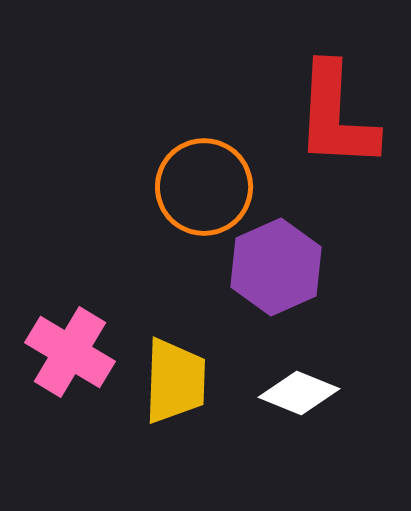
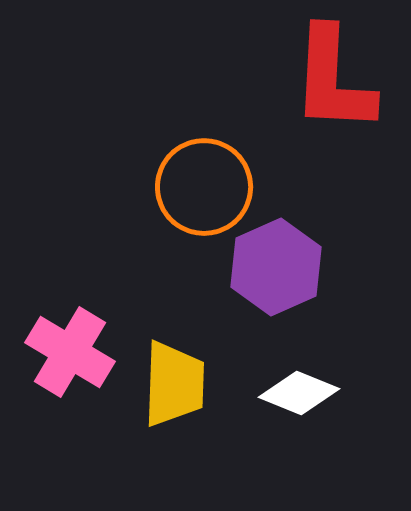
red L-shape: moved 3 px left, 36 px up
yellow trapezoid: moved 1 px left, 3 px down
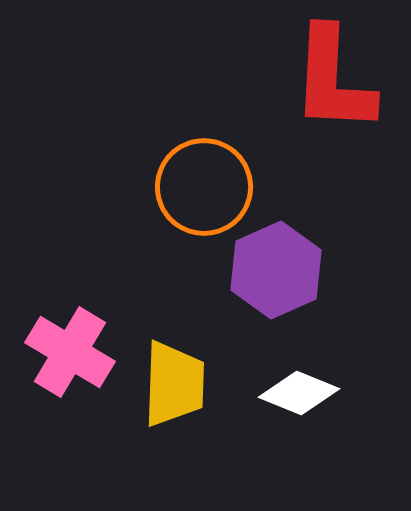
purple hexagon: moved 3 px down
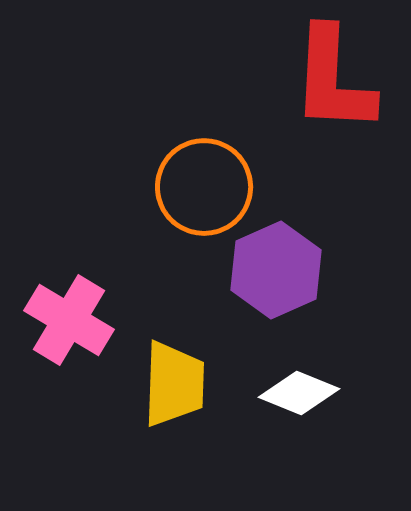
pink cross: moved 1 px left, 32 px up
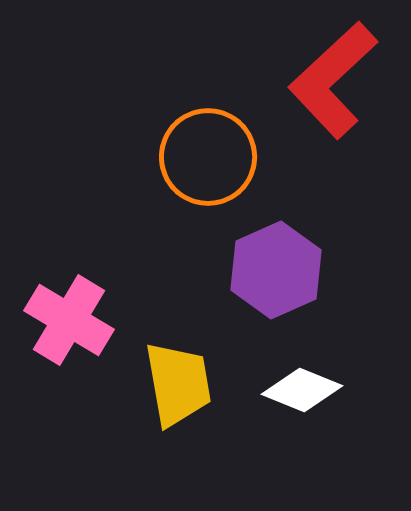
red L-shape: rotated 44 degrees clockwise
orange circle: moved 4 px right, 30 px up
yellow trapezoid: moved 4 px right; rotated 12 degrees counterclockwise
white diamond: moved 3 px right, 3 px up
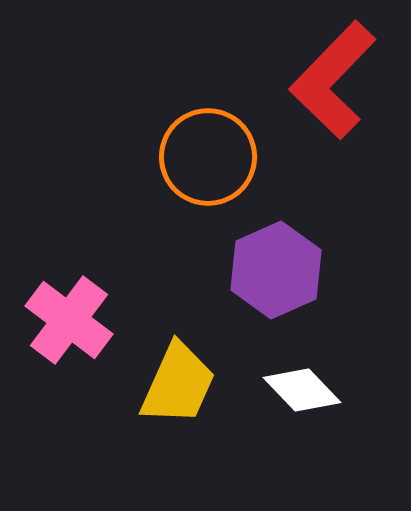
red L-shape: rotated 3 degrees counterclockwise
pink cross: rotated 6 degrees clockwise
yellow trapezoid: rotated 34 degrees clockwise
white diamond: rotated 24 degrees clockwise
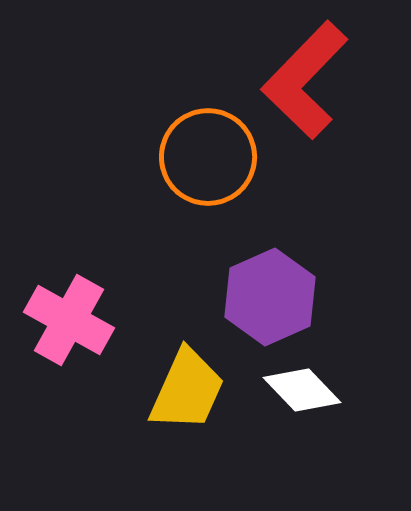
red L-shape: moved 28 px left
purple hexagon: moved 6 px left, 27 px down
pink cross: rotated 8 degrees counterclockwise
yellow trapezoid: moved 9 px right, 6 px down
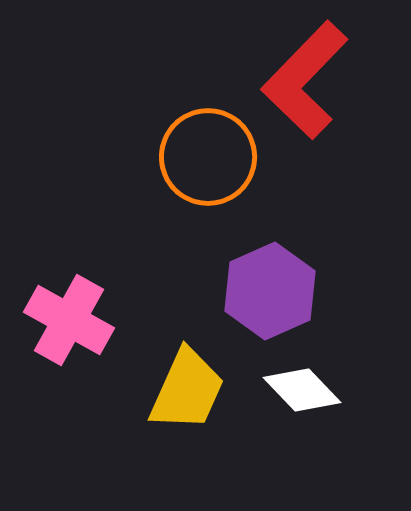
purple hexagon: moved 6 px up
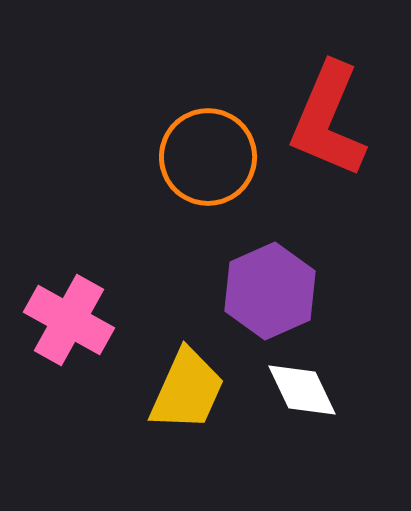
red L-shape: moved 23 px right, 40 px down; rotated 21 degrees counterclockwise
white diamond: rotated 18 degrees clockwise
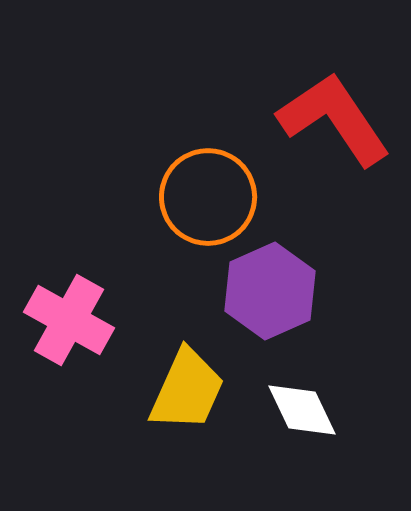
red L-shape: moved 6 px right, 1 px up; rotated 123 degrees clockwise
orange circle: moved 40 px down
white diamond: moved 20 px down
